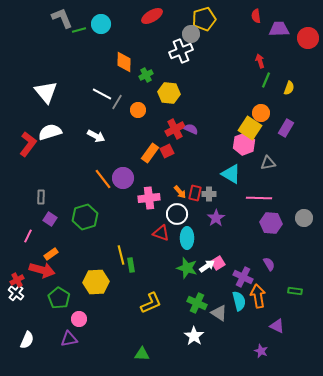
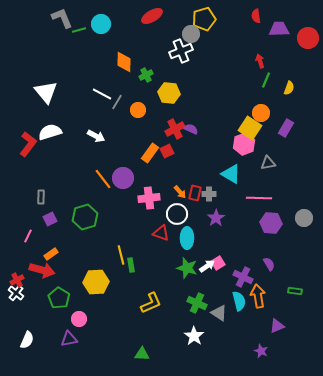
purple square at (50, 219): rotated 32 degrees clockwise
purple triangle at (277, 326): rotated 49 degrees counterclockwise
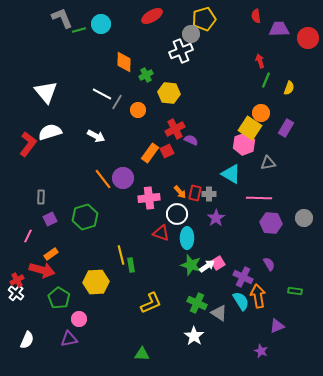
purple semicircle at (191, 129): moved 11 px down
green star at (187, 268): moved 4 px right, 3 px up
cyan semicircle at (239, 301): moved 2 px right; rotated 18 degrees counterclockwise
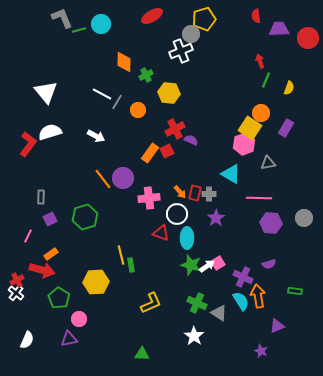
purple semicircle at (269, 264): rotated 104 degrees clockwise
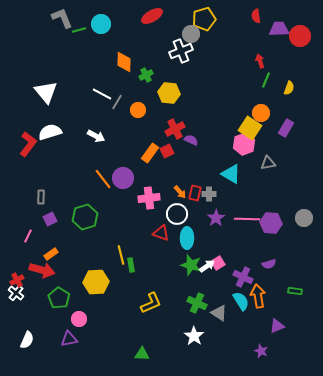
red circle at (308, 38): moved 8 px left, 2 px up
pink line at (259, 198): moved 12 px left, 21 px down
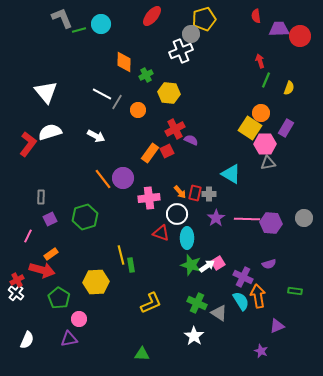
red ellipse at (152, 16): rotated 20 degrees counterclockwise
pink hexagon at (244, 144): moved 21 px right; rotated 20 degrees clockwise
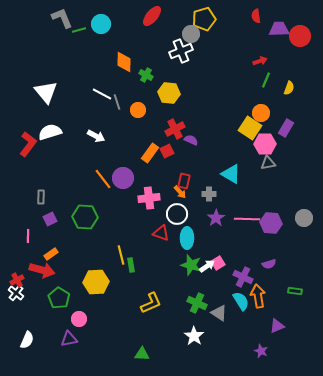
red arrow at (260, 61): rotated 88 degrees clockwise
green cross at (146, 75): rotated 32 degrees counterclockwise
gray line at (117, 102): rotated 49 degrees counterclockwise
red rectangle at (195, 193): moved 11 px left, 12 px up
green hexagon at (85, 217): rotated 20 degrees clockwise
pink line at (28, 236): rotated 24 degrees counterclockwise
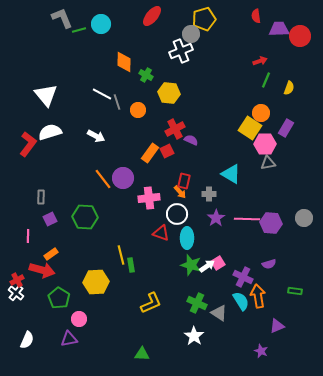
white triangle at (46, 92): moved 3 px down
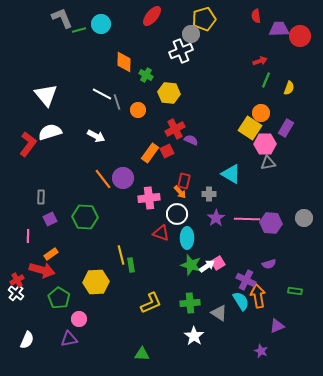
purple cross at (243, 277): moved 3 px right, 3 px down
green cross at (197, 303): moved 7 px left; rotated 30 degrees counterclockwise
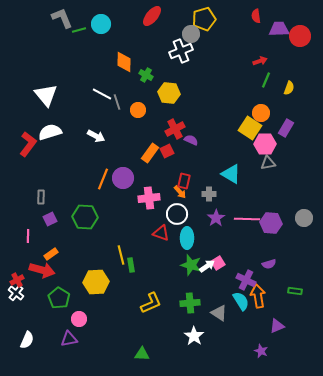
orange line at (103, 179): rotated 60 degrees clockwise
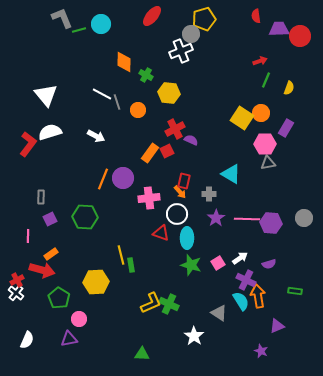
yellow square at (250, 128): moved 8 px left, 10 px up
white arrow at (207, 266): moved 33 px right, 8 px up
green cross at (190, 303): moved 21 px left, 1 px down; rotated 30 degrees clockwise
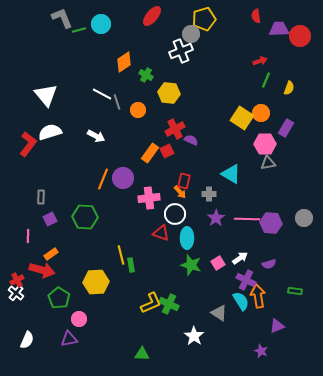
orange diamond at (124, 62): rotated 55 degrees clockwise
white circle at (177, 214): moved 2 px left
